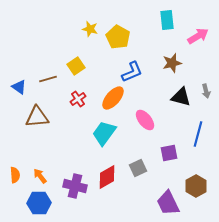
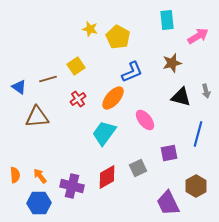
purple cross: moved 3 px left
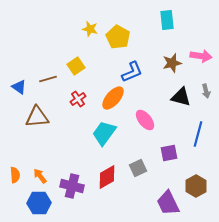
pink arrow: moved 3 px right, 20 px down; rotated 40 degrees clockwise
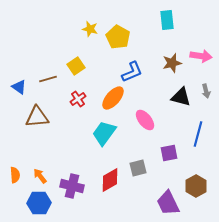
gray square: rotated 12 degrees clockwise
red diamond: moved 3 px right, 3 px down
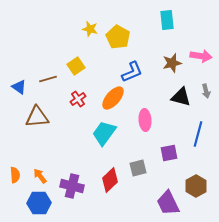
pink ellipse: rotated 35 degrees clockwise
red diamond: rotated 15 degrees counterclockwise
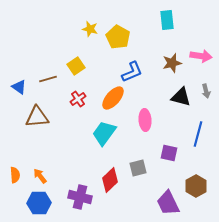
purple square: rotated 24 degrees clockwise
purple cross: moved 8 px right, 11 px down
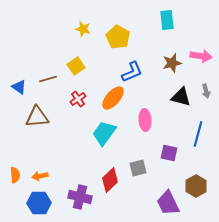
yellow star: moved 7 px left
orange arrow: rotated 63 degrees counterclockwise
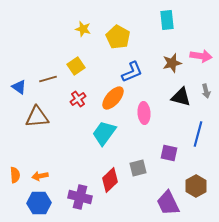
pink ellipse: moved 1 px left, 7 px up
